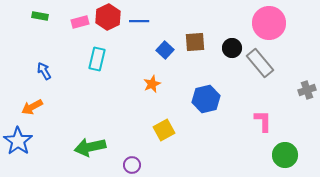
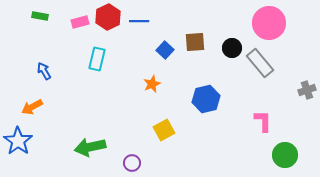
purple circle: moved 2 px up
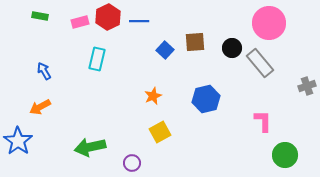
orange star: moved 1 px right, 12 px down
gray cross: moved 4 px up
orange arrow: moved 8 px right
yellow square: moved 4 px left, 2 px down
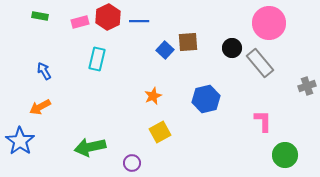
brown square: moved 7 px left
blue star: moved 2 px right
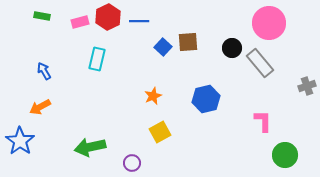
green rectangle: moved 2 px right
blue square: moved 2 px left, 3 px up
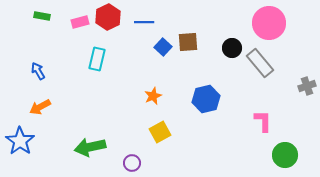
blue line: moved 5 px right, 1 px down
blue arrow: moved 6 px left
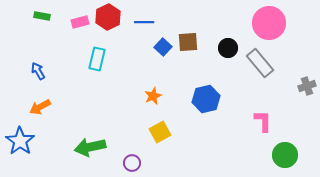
black circle: moved 4 px left
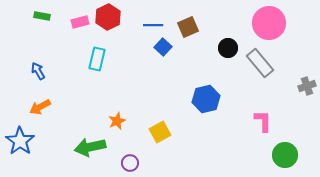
blue line: moved 9 px right, 3 px down
brown square: moved 15 px up; rotated 20 degrees counterclockwise
orange star: moved 36 px left, 25 px down
purple circle: moved 2 px left
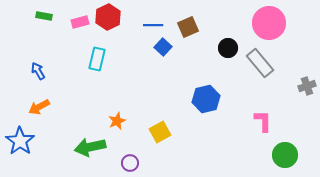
green rectangle: moved 2 px right
orange arrow: moved 1 px left
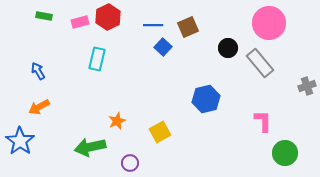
green circle: moved 2 px up
